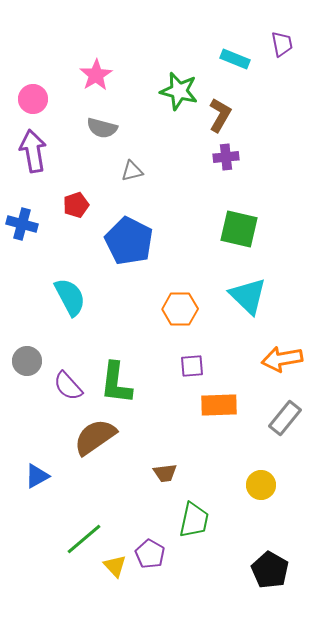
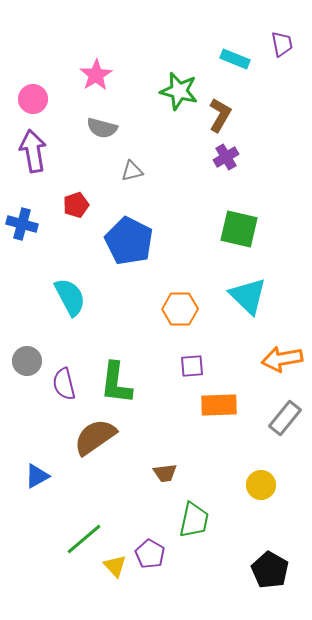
purple cross: rotated 25 degrees counterclockwise
purple semicircle: moved 4 px left, 2 px up; rotated 28 degrees clockwise
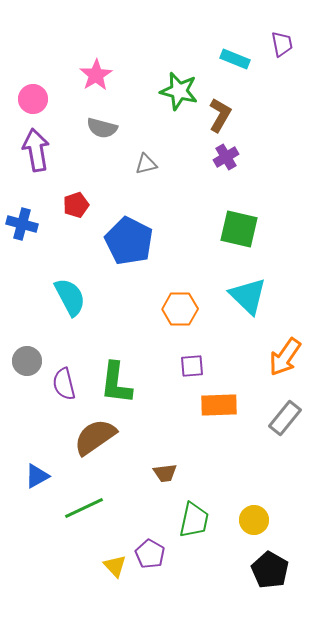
purple arrow: moved 3 px right, 1 px up
gray triangle: moved 14 px right, 7 px up
orange arrow: moved 3 px right, 2 px up; rotated 45 degrees counterclockwise
yellow circle: moved 7 px left, 35 px down
green line: moved 31 px up; rotated 15 degrees clockwise
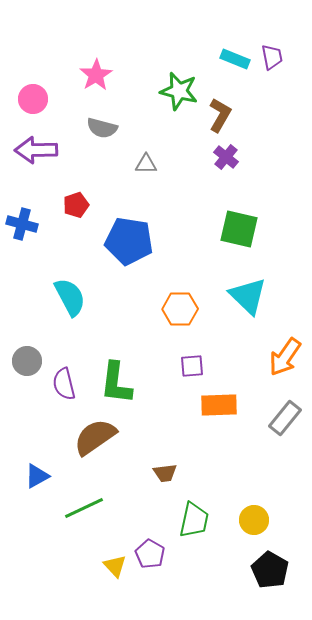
purple trapezoid: moved 10 px left, 13 px down
purple arrow: rotated 81 degrees counterclockwise
purple cross: rotated 20 degrees counterclockwise
gray triangle: rotated 15 degrees clockwise
blue pentagon: rotated 18 degrees counterclockwise
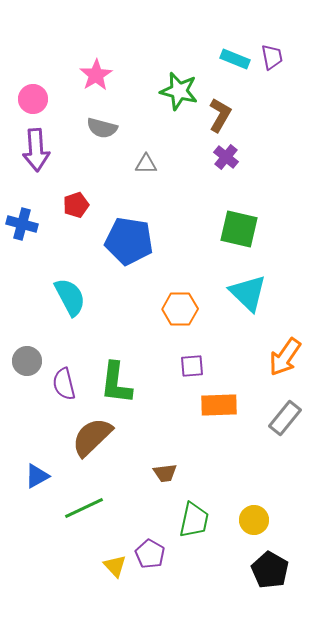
purple arrow: rotated 93 degrees counterclockwise
cyan triangle: moved 3 px up
brown semicircle: moved 3 px left; rotated 9 degrees counterclockwise
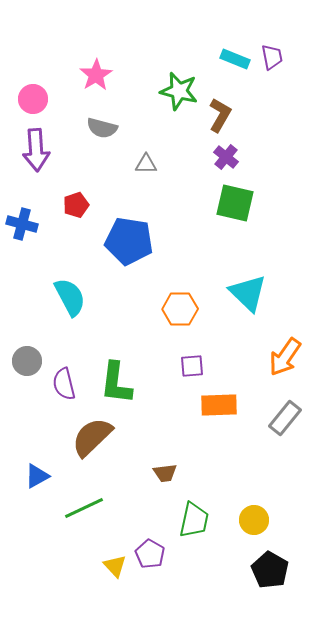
green square: moved 4 px left, 26 px up
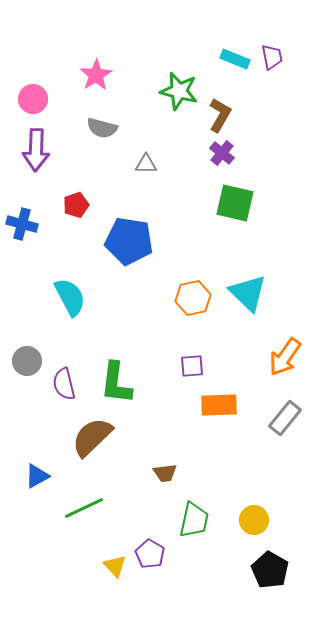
purple arrow: rotated 6 degrees clockwise
purple cross: moved 4 px left, 4 px up
orange hexagon: moved 13 px right, 11 px up; rotated 12 degrees counterclockwise
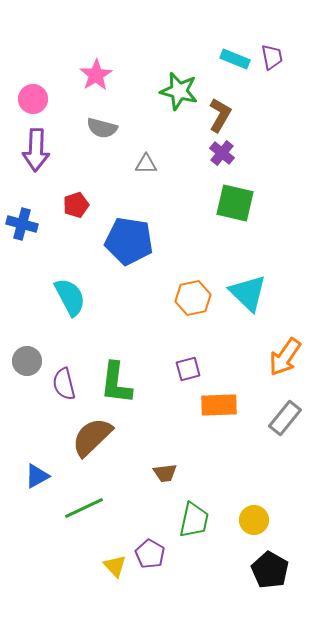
purple square: moved 4 px left, 3 px down; rotated 10 degrees counterclockwise
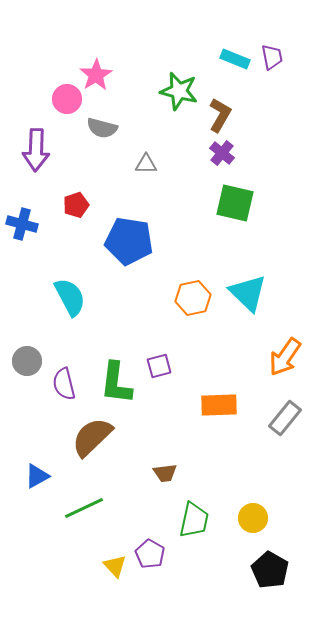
pink circle: moved 34 px right
purple square: moved 29 px left, 3 px up
yellow circle: moved 1 px left, 2 px up
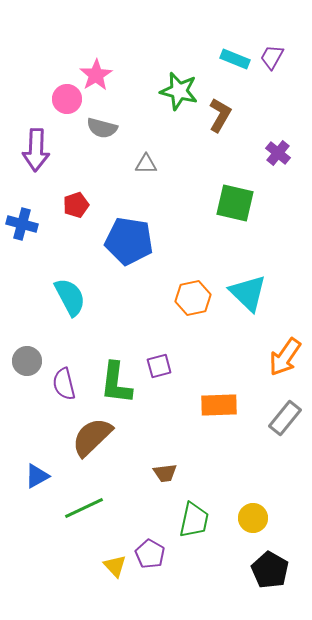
purple trapezoid: rotated 140 degrees counterclockwise
purple cross: moved 56 px right
